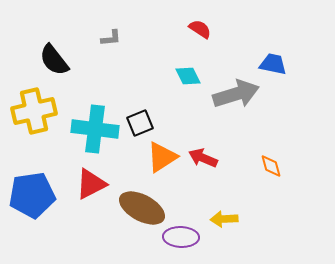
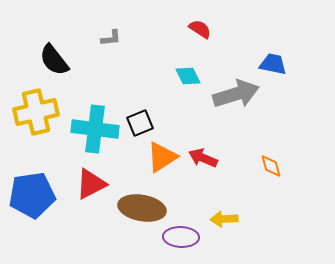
yellow cross: moved 2 px right, 1 px down
brown ellipse: rotated 18 degrees counterclockwise
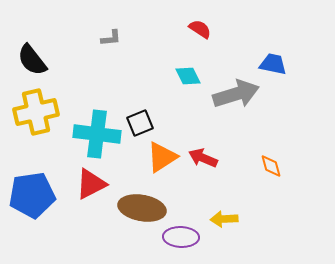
black semicircle: moved 22 px left
cyan cross: moved 2 px right, 5 px down
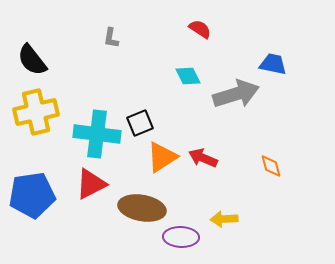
gray L-shape: rotated 105 degrees clockwise
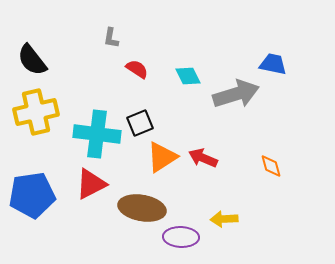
red semicircle: moved 63 px left, 40 px down
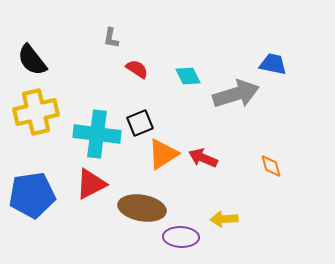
orange triangle: moved 1 px right, 3 px up
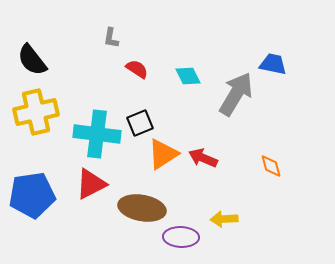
gray arrow: rotated 42 degrees counterclockwise
